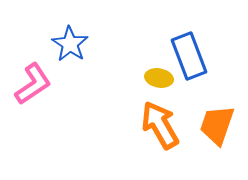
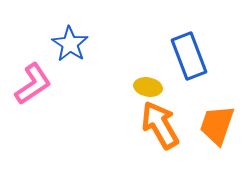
yellow ellipse: moved 11 px left, 9 px down
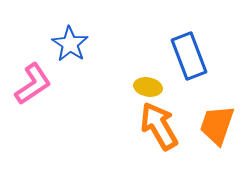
orange arrow: moved 1 px left, 1 px down
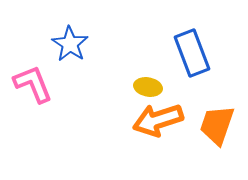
blue rectangle: moved 3 px right, 3 px up
pink L-shape: rotated 78 degrees counterclockwise
orange arrow: moved 1 px left, 6 px up; rotated 78 degrees counterclockwise
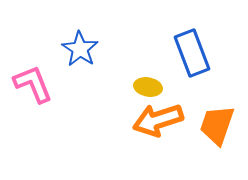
blue star: moved 10 px right, 5 px down
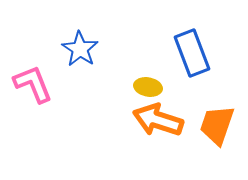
orange arrow: rotated 36 degrees clockwise
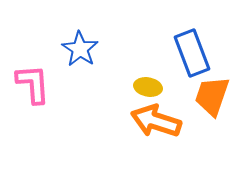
pink L-shape: rotated 18 degrees clockwise
orange arrow: moved 2 px left, 1 px down
orange trapezoid: moved 5 px left, 29 px up
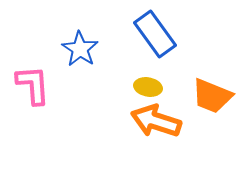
blue rectangle: moved 37 px left, 19 px up; rotated 15 degrees counterclockwise
pink L-shape: moved 1 px down
orange trapezoid: rotated 87 degrees counterclockwise
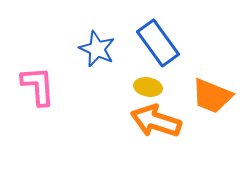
blue rectangle: moved 3 px right, 9 px down
blue star: moved 17 px right; rotated 9 degrees counterclockwise
pink L-shape: moved 5 px right, 1 px down
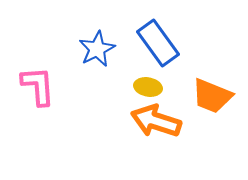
blue star: rotated 21 degrees clockwise
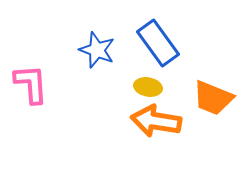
blue star: moved 1 px down; rotated 24 degrees counterclockwise
pink L-shape: moved 7 px left, 2 px up
orange trapezoid: moved 1 px right, 2 px down
orange arrow: rotated 9 degrees counterclockwise
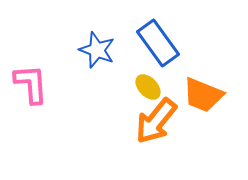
yellow ellipse: rotated 36 degrees clockwise
orange trapezoid: moved 10 px left, 3 px up
orange arrow: rotated 60 degrees counterclockwise
